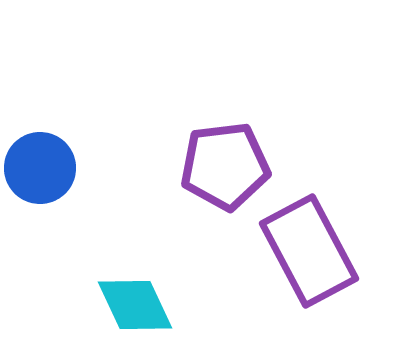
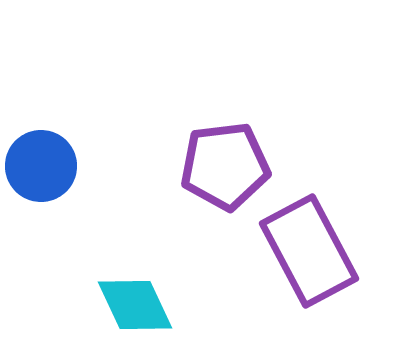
blue circle: moved 1 px right, 2 px up
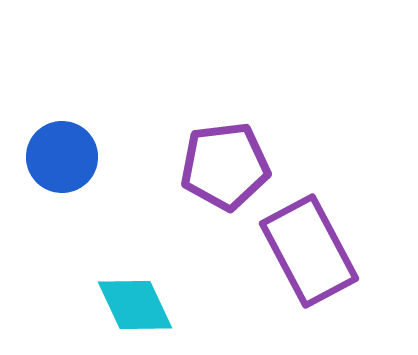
blue circle: moved 21 px right, 9 px up
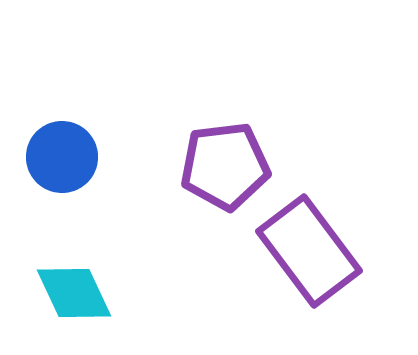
purple rectangle: rotated 9 degrees counterclockwise
cyan diamond: moved 61 px left, 12 px up
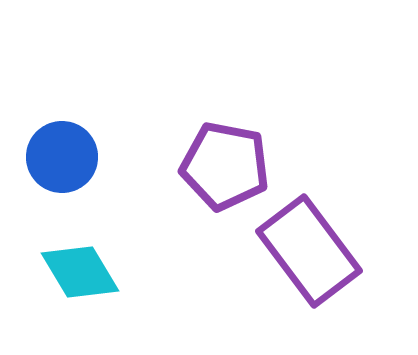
purple pentagon: rotated 18 degrees clockwise
cyan diamond: moved 6 px right, 21 px up; rotated 6 degrees counterclockwise
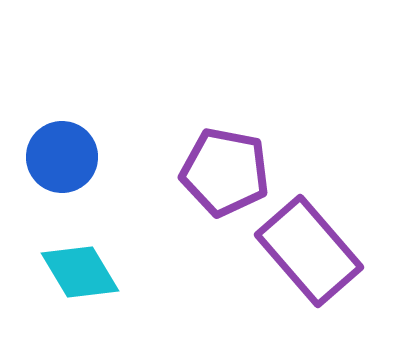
purple pentagon: moved 6 px down
purple rectangle: rotated 4 degrees counterclockwise
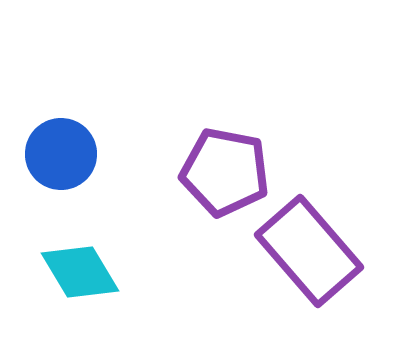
blue circle: moved 1 px left, 3 px up
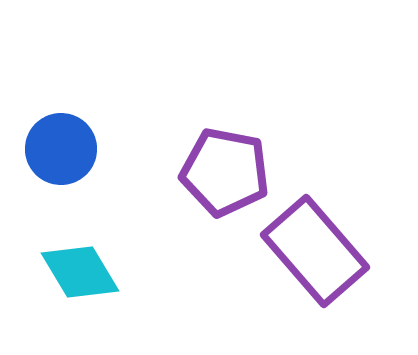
blue circle: moved 5 px up
purple rectangle: moved 6 px right
